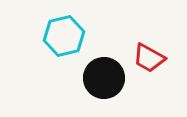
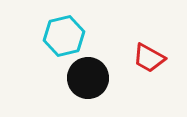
black circle: moved 16 px left
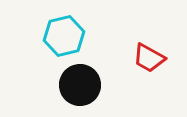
black circle: moved 8 px left, 7 px down
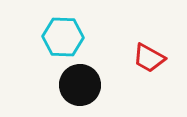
cyan hexagon: moved 1 px left, 1 px down; rotated 15 degrees clockwise
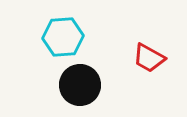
cyan hexagon: rotated 6 degrees counterclockwise
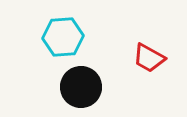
black circle: moved 1 px right, 2 px down
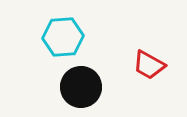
red trapezoid: moved 7 px down
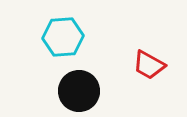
black circle: moved 2 px left, 4 px down
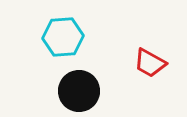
red trapezoid: moved 1 px right, 2 px up
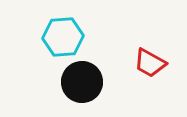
black circle: moved 3 px right, 9 px up
